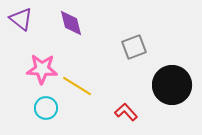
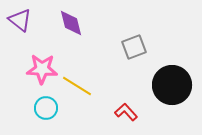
purple triangle: moved 1 px left, 1 px down
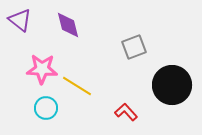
purple diamond: moved 3 px left, 2 px down
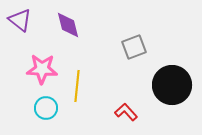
yellow line: rotated 64 degrees clockwise
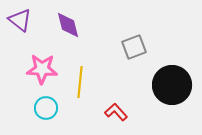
yellow line: moved 3 px right, 4 px up
red L-shape: moved 10 px left
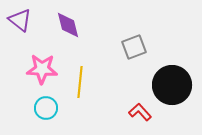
red L-shape: moved 24 px right
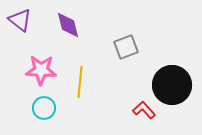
gray square: moved 8 px left
pink star: moved 1 px left, 1 px down
cyan circle: moved 2 px left
red L-shape: moved 4 px right, 2 px up
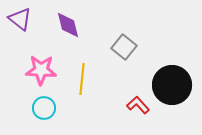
purple triangle: moved 1 px up
gray square: moved 2 px left; rotated 30 degrees counterclockwise
yellow line: moved 2 px right, 3 px up
red L-shape: moved 6 px left, 5 px up
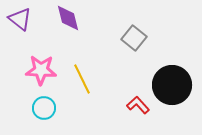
purple diamond: moved 7 px up
gray square: moved 10 px right, 9 px up
yellow line: rotated 32 degrees counterclockwise
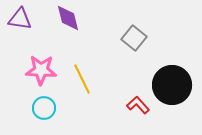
purple triangle: rotated 30 degrees counterclockwise
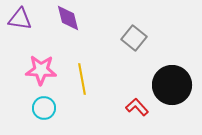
yellow line: rotated 16 degrees clockwise
red L-shape: moved 1 px left, 2 px down
